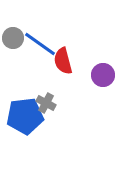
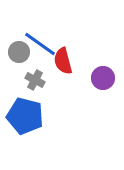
gray circle: moved 6 px right, 14 px down
purple circle: moved 3 px down
gray cross: moved 11 px left, 23 px up
blue pentagon: rotated 21 degrees clockwise
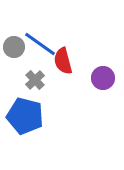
gray circle: moved 5 px left, 5 px up
gray cross: rotated 18 degrees clockwise
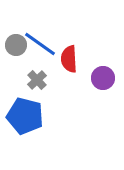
gray circle: moved 2 px right, 2 px up
red semicircle: moved 6 px right, 2 px up; rotated 12 degrees clockwise
gray cross: moved 2 px right
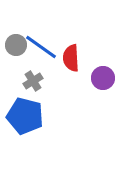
blue line: moved 1 px right, 3 px down
red semicircle: moved 2 px right, 1 px up
gray cross: moved 4 px left, 1 px down; rotated 12 degrees clockwise
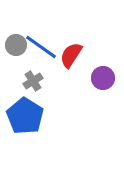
red semicircle: moved 3 px up; rotated 36 degrees clockwise
blue pentagon: rotated 18 degrees clockwise
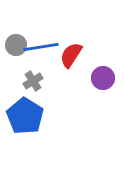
blue line: rotated 44 degrees counterclockwise
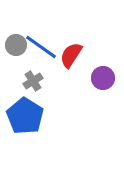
blue line: rotated 44 degrees clockwise
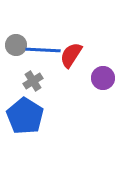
blue line: moved 2 px right, 3 px down; rotated 32 degrees counterclockwise
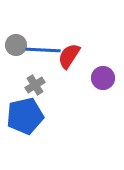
red semicircle: moved 2 px left, 1 px down
gray cross: moved 2 px right, 4 px down
blue pentagon: rotated 27 degrees clockwise
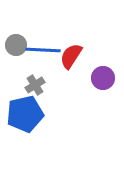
red semicircle: moved 2 px right
blue pentagon: moved 2 px up
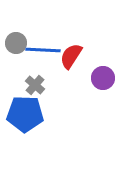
gray circle: moved 2 px up
gray cross: rotated 18 degrees counterclockwise
blue pentagon: rotated 15 degrees clockwise
